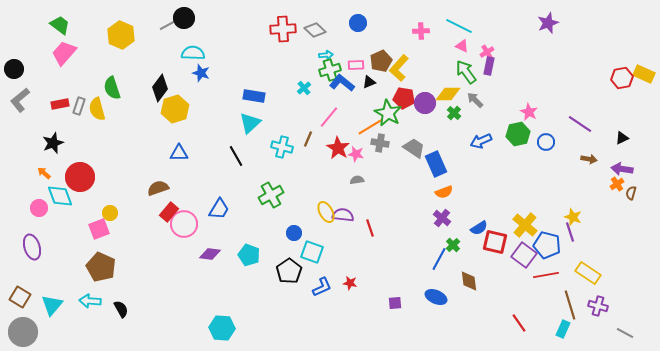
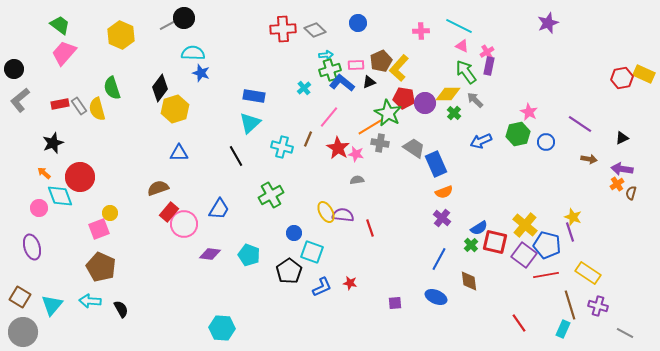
gray rectangle at (79, 106): rotated 54 degrees counterclockwise
green cross at (453, 245): moved 18 px right
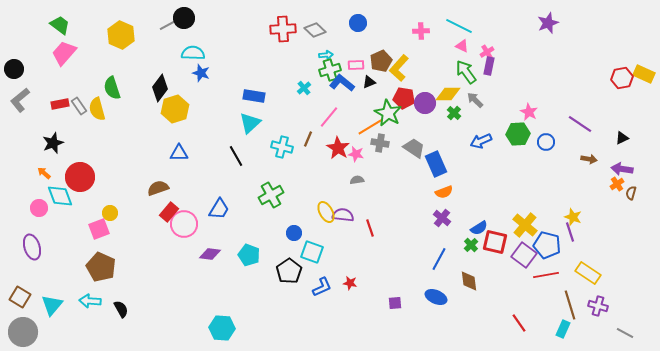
green hexagon at (518, 134): rotated 10 degrees clockwise
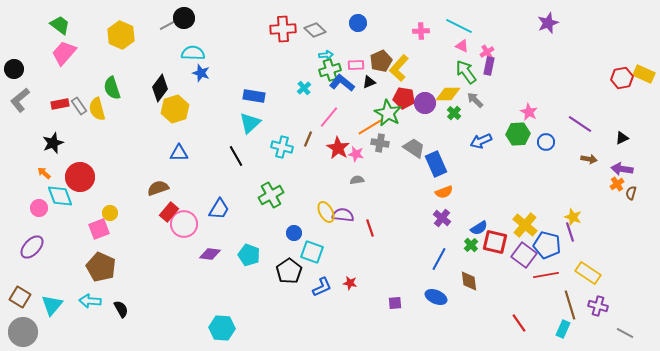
purple ellipse at (32, 247): rotated 60 degrees clockwise
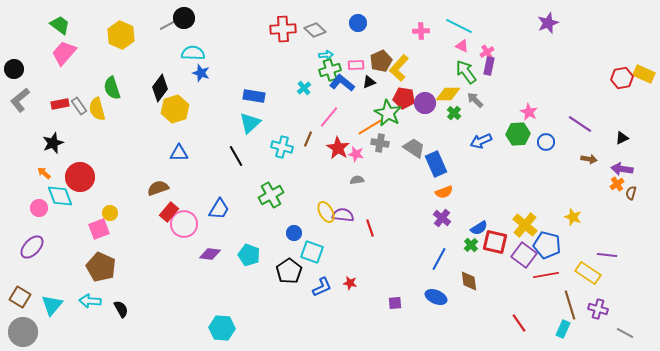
purple line at (570, 232): moved 37 px right, 23 px down; rotated 66 degrees counterclockwise
purple cross at (598, 306): moved 3 px down
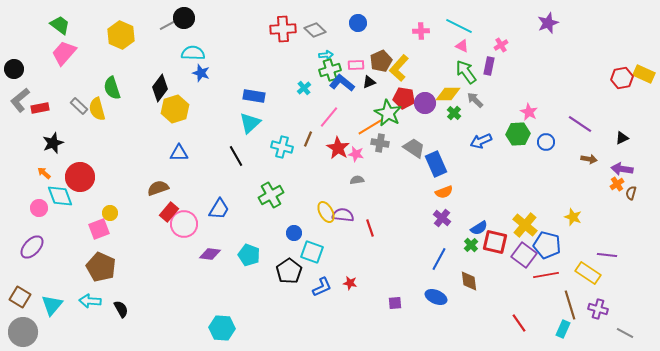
pink cross at (487, 52): moved 14 px right, 7 px up
red rectangle at (60, 104): moved 20 px left, 4 px down
gray rectangle at (79, 106): rotated 12 degrees counterclockwise
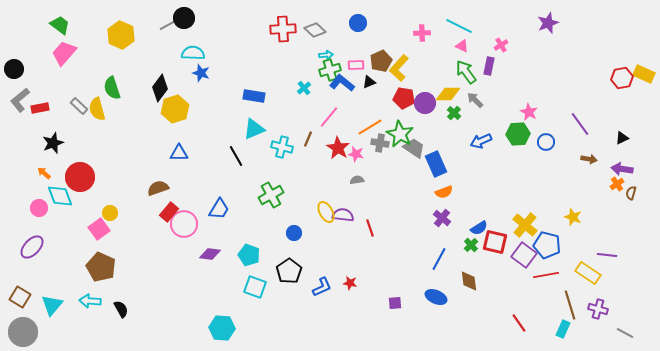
pink cross at (421, 31): moved 1 px right, 2 px down
green star at (388, 113): moved 12 px right, 21 px down
cyan triangle at (250, 123): moved 4 px right, 6 px down; rotated 20 degrees clockwise
purple line at (580, 124): rotated 20 degrees clockwise
pink square at (99, 229): rotated 15 degrees counterclockwise
cyan square at (312, 252): moved 57 px left, 35 px down
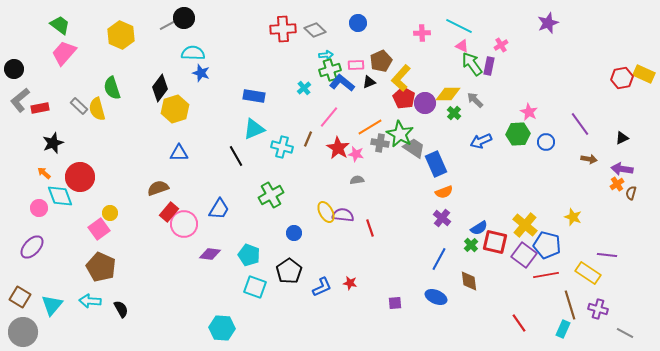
yellow L-shape at (399, 68): moved 2 px right, 10 px down
green arrow at (466, 72): moved 6 px right, 8 px up
red pentagon at (404, 98): rotated 20 degrees clockwise
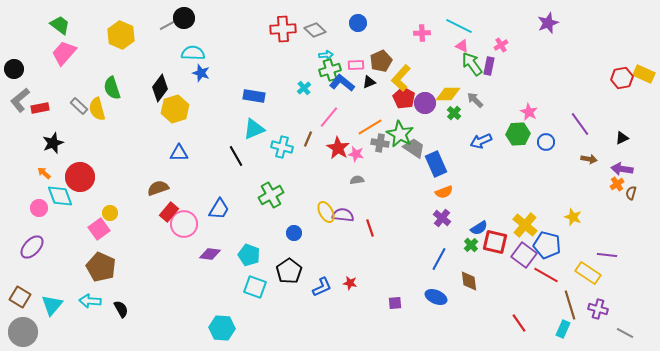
red line at (546, 275): rotated 40 degrees clockwise
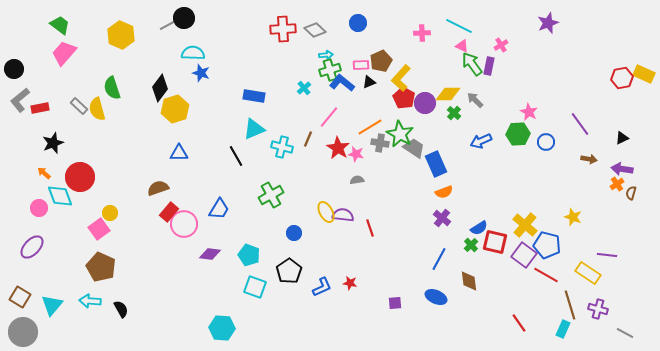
pink rectangle at (356, 65): moved 5 px right
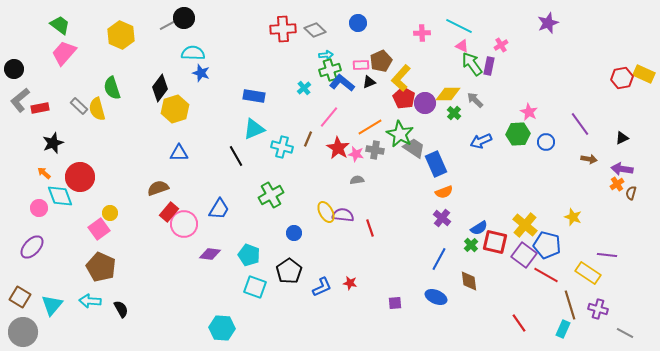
gray cross at (380, 143): moved 5 px left, 7 px down
